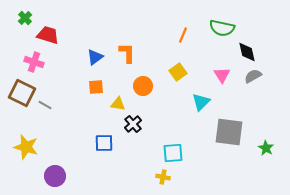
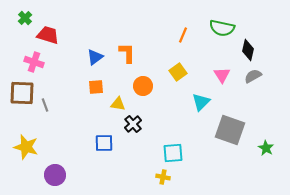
black diamond: moved 1 px right, 2 px up; rotated 25 degrees clockwise
brown square: rotated 24 degrees counterclockwise
gray line: rotated 40 degrees clockwise
gray square: moved 1 px right, 2 px up; rotated 12 degrees clockwise
purple circle: moved 1 px up
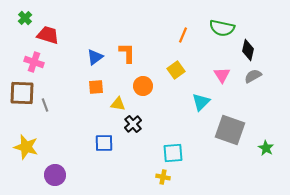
yellow square: moved 2 px left, 2 px up
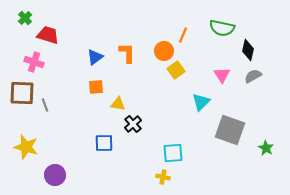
orange circle: moved 21 px right, 35 px up
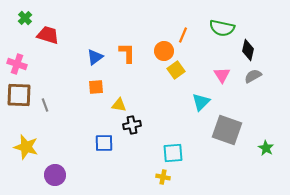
pink cross: moved 17 px left, 2 px down
brown square: moved 3 px left, 2 px down
yellow triangle: moved 1 px right, 1 px down
black cross: moved 1 px left, 1 px down; rotated 30 degrees clockwise
gray square: moved 3 px left
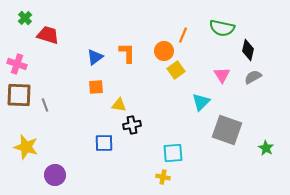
gray semicircle: moved 1 px down
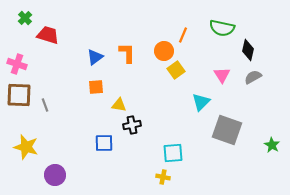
green star: moved 6 px right, 3 px up
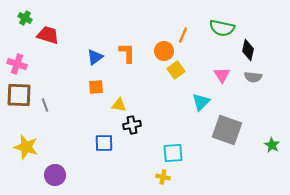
green cross: rotated 16 degrees counterclockwise
gray semicircle: rotated 144 degrees counterclockwise
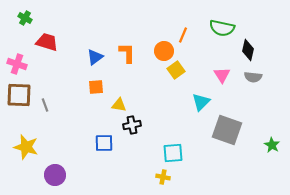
red trapezoid: moved 1 px left, 7 px down
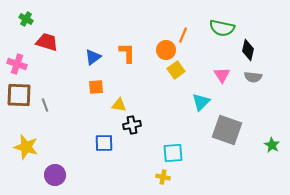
green cross: moved 1 px right, 1 px down
orange circle: moved 2 px right, 1 px up
blue triangle: moved 2 px left
